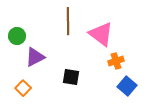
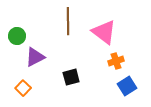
pink triangle: moved 3 px right, 2 px up
black square: rotated 24 degrees counterclockwise
blue square: rotated 18 degrees clockwise
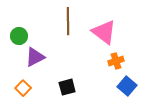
green circle: moved 2 px right
black square: moved 4 px left, 10 px down
blue square: rotated 18 degrees counterclockwise
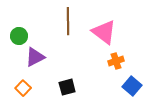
blue square: moved 5 px right
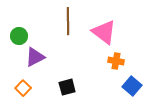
orange cross: rotated 28 degrees clockwise
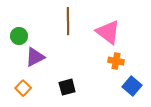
pink triangle: moved 4 px right
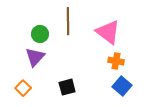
green circle: moved 21 px right, 2 px up
purple triangle: rotated 20 degrees counterclockwise
blue square: moved 10 px left
